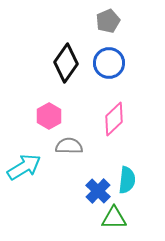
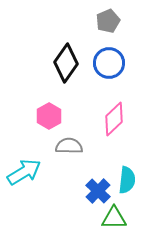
cyan arrow: moved 5 px down
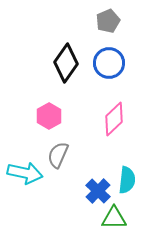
gray semicircle: moved 11 px left, 9 px down; rotated 68 degrees counterclockwise
cyan arrow: moved 1 px right, 1 px down; rotated 44 degrees clockwise
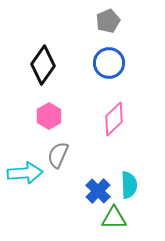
black diamond: moved 23 px left, 2 px down
cyan arrow: rotated 16 degrees counterclockwise
cyan semicircle: moved 2 px right, 5 px down; rotated 8 degrees counterclockwise
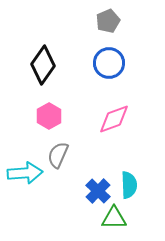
pink diamond: rotated 24 degrees clockwise
